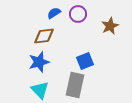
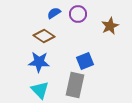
brown diamond: rotated 40 degrees clockwise
blue star: rotated 20 degrees clockwise
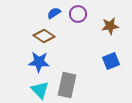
brown star: rotated 18 degrees clockwise
blue square: moved 26 px right
gray rectangle: moved 8 px left
